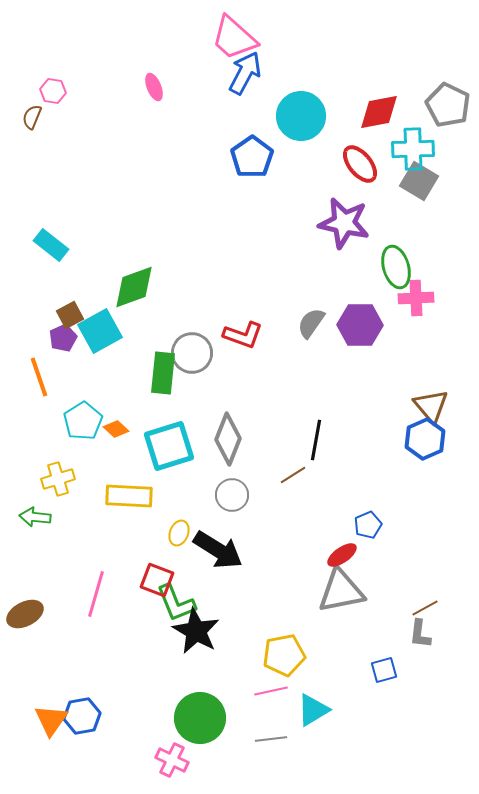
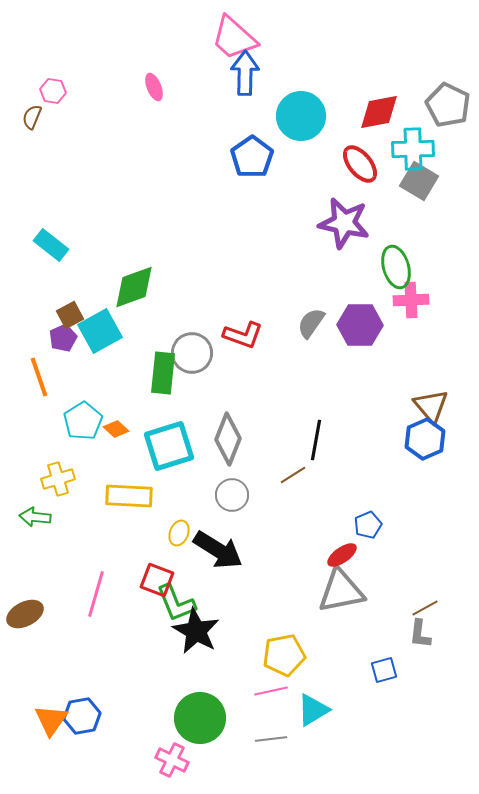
blue arrow at (245, 73): rotated 27 degrees counterclockwise
pink cross at (416, 298): moved 5 px left, 2 px down
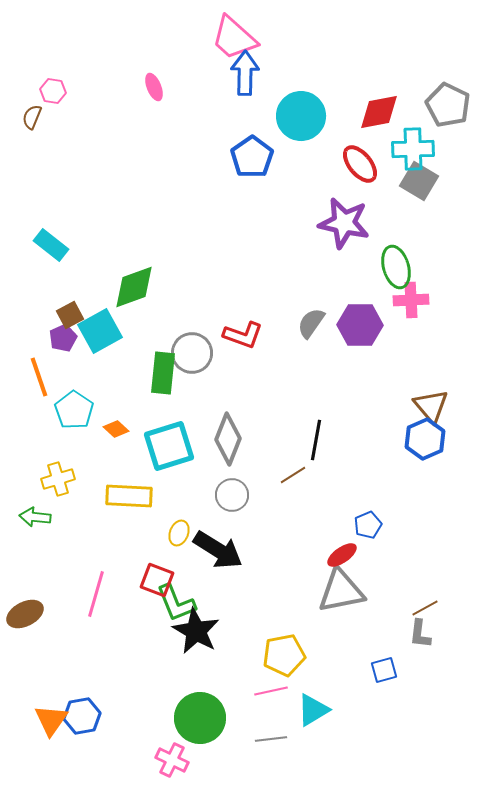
cyan pentagon at (83, 421): moved 9 px left, 11 px up; rotated 6 degrees counterclockwise
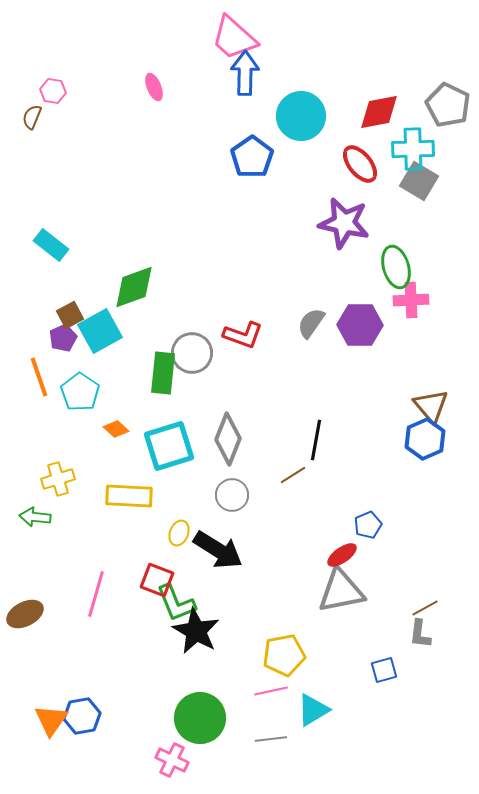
cyan pentagon at (74, 410): moved 6 px right, 18 px up
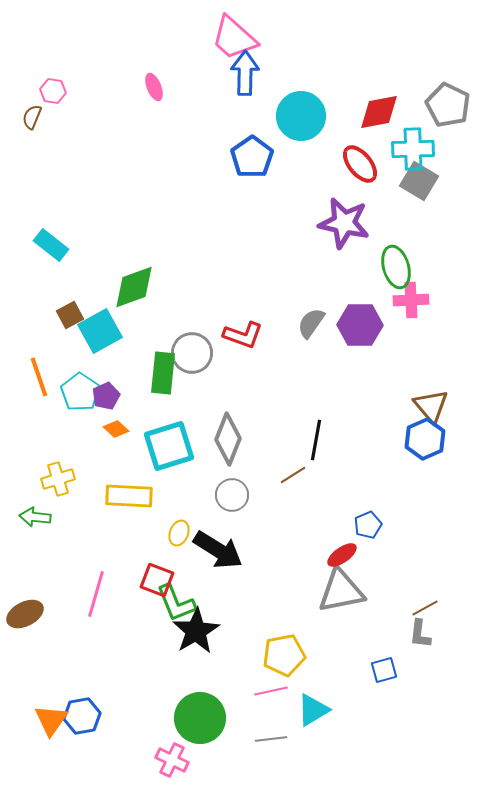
purple pentagon at (63, 338): moved 43 px right, 58 px down
black star at (196, 631): rotated 12 degrees clockwise
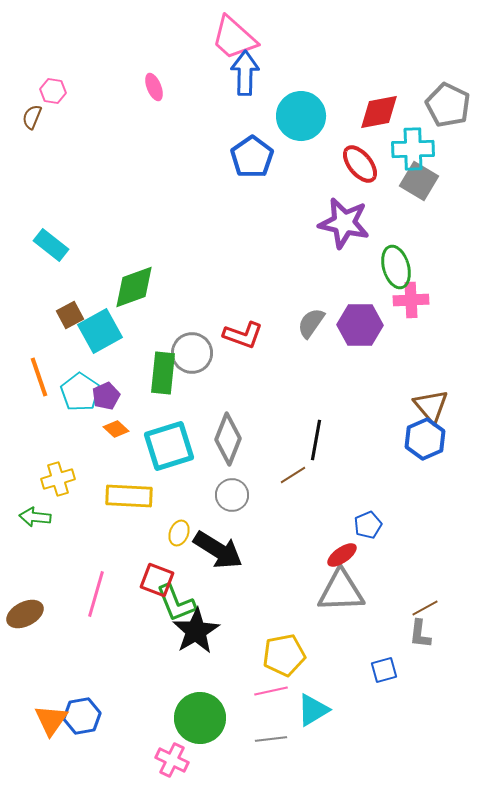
gray triangle at (341, 591): rotated 9 degrees clockwise
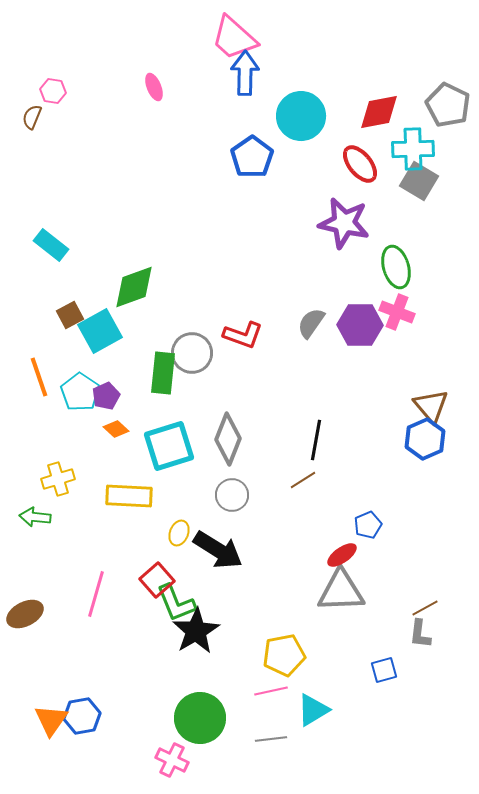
pink cross at (411, 300): moved 14 px left, 12 px down; rotated 24 degrees clockwise
brown line at (293, 475): moved 10 px right, 5 px down
red square at (157, 580): rotated 28 degrees clockwise
